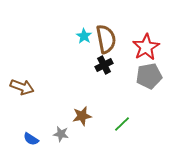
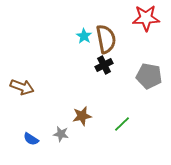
red star: moved 29 px up; rotated 28 degrees clockwise
gray pentagon: rotated 20 degrees clockwise
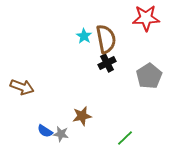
black cross: moved 3 px right, 2 px up
gray pentagon: rotated 30 degrees clockwise
green line: moved 3 px right, 14 px down
blue semicircle: moved 14 px right, 8 px up
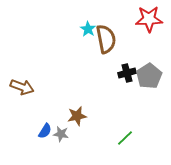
red star: moved 3 px right, 1 px down
cyan star: moved 4 px right, 7 px up
black cross: moved 20 px right, 10 px down; rotated 12 degrees clockwise
brown star: moved 5 px left
blue semicircle: rotated 91 degrees counterclockwise
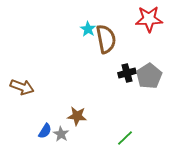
brown star: rotated 18 degrees clockwise
gray star: rotated 21 degrees clockwise
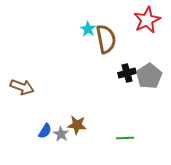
red star: moved 2 px left, 1 px down; rotated 24 degrees counterclockwise
brown star: moved 9 px down
green line: rotated 42 degrees clockwise
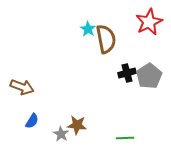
red star: moved 2 px right, 2 px down
blue semicircle: moved 13 px left, 10 px up
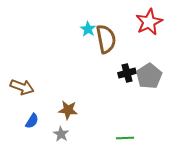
brown star: moved 9 px left, 15 px up
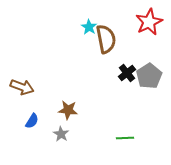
cyan star: moved 1 px right, 2 px up
black cross: rotated 24 degrees counterclockwise
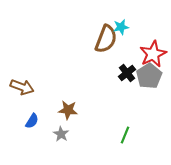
red star: moved 4 px right, 32 px down
cyan star: moved 32 px right; rotated 28 degrees clockwise
brown semicircle: rotated 32 degrees clockwise
green line: moved 3 px up; rotated 66 degrees counterclockwise
